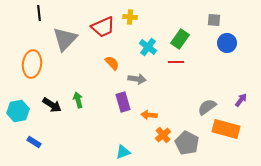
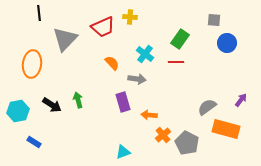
cyan cross: moved 3 px left, 7 px down
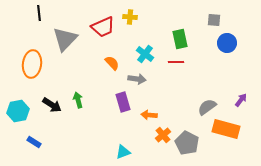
green rectangle: rotated 48 degrees counterclockwise
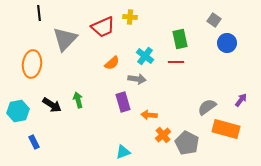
gray square: rotated 32 degrees clockwise
cyan cross: moved 2 px down
orange semicircle: rotated 91 degrees clockwise
blue rectangle: rotated 32 degrees clockwise
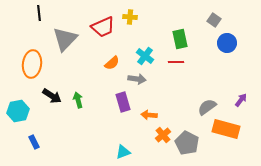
black arrow: moved 9 px up
